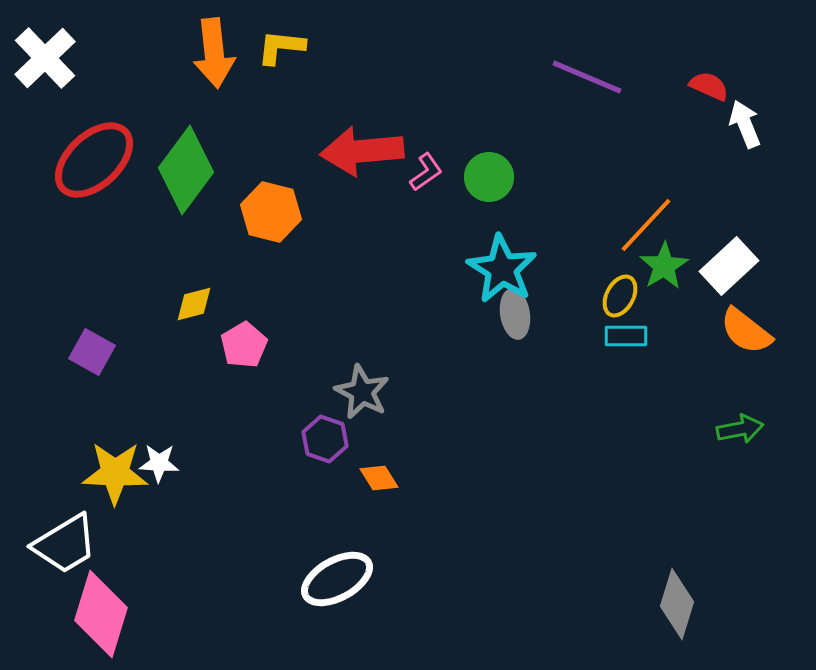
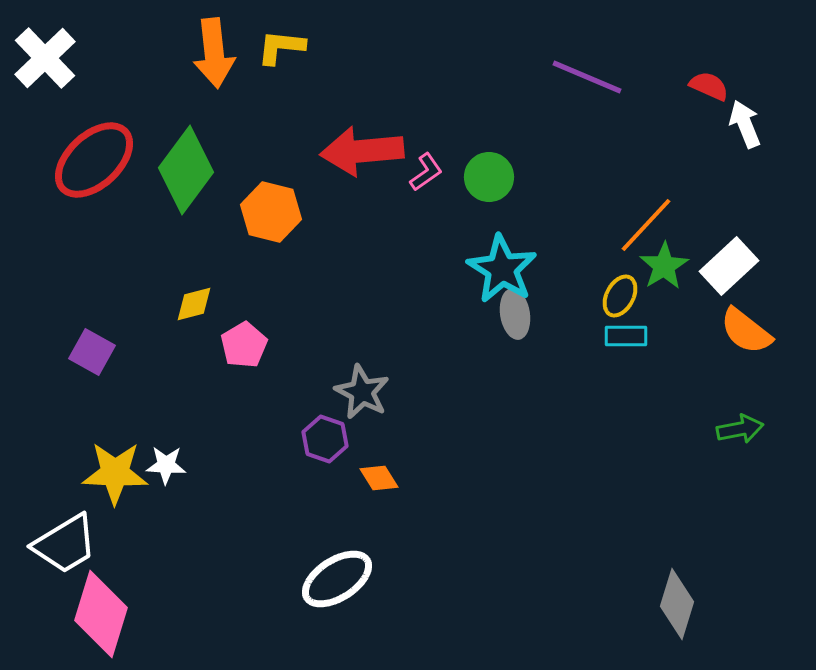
white star: moved 7 px right, 2 px down
white ellipse: rotated 4 degrees counterclockwise
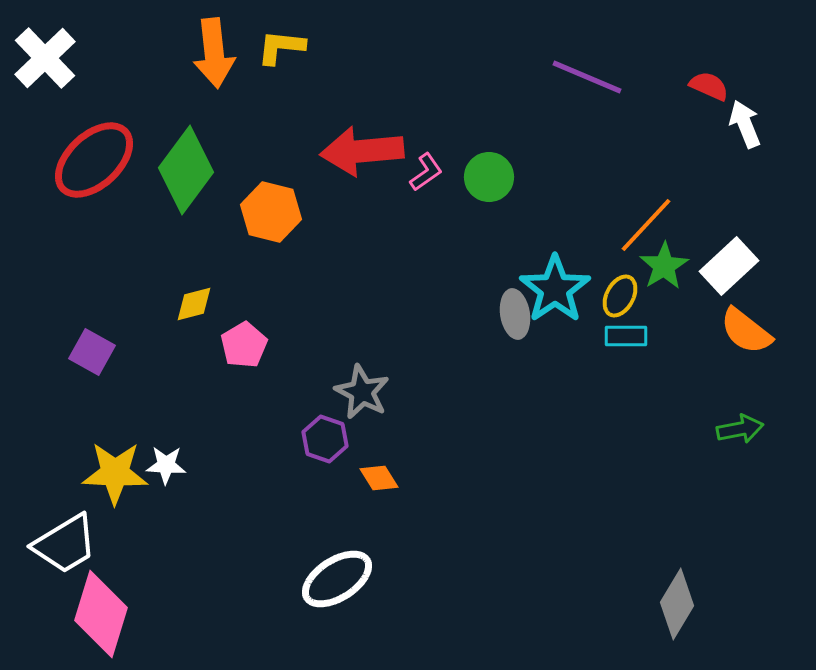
cyan star: moved 53 px right, 20 px down; rotated 6 degrees clockwise
gray diamond: rotated 14 degrees clockwise
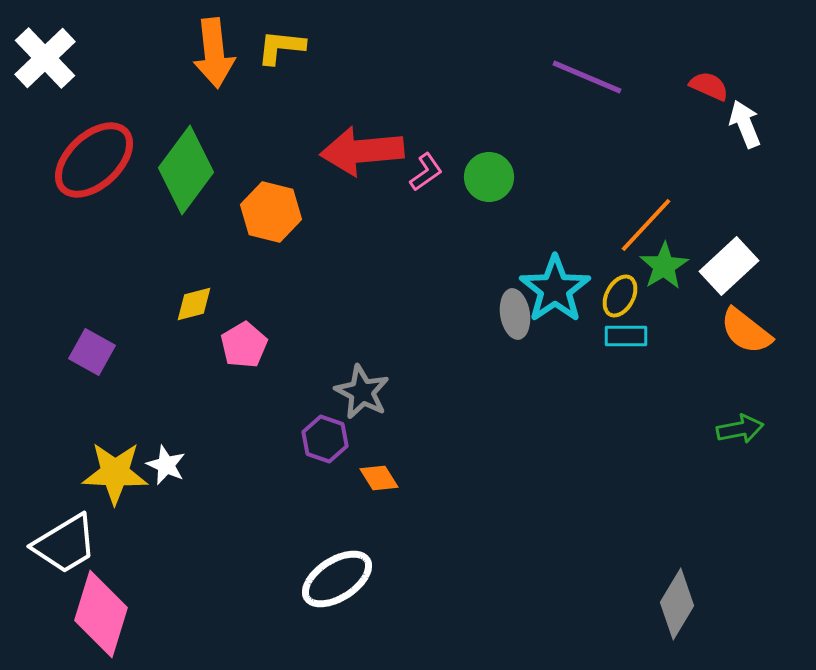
white star: rotated 21 degrees clockwise
